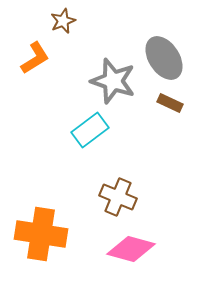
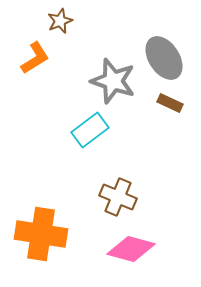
brown star: moved 3 px left
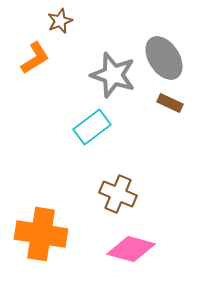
gray star: moved 6 px up
cyan rectangle: moved 2 px right, 3 px up
brown cross: moved 3 px up
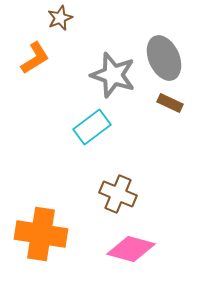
brown star: moved 3 px up
gray ellipse: rotated 9 degrees clockwise
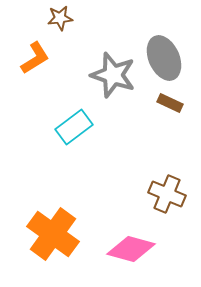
brown star: rotated 15 degrees clockwise
cyan rectangle: moved 18 px left
brown cross: moved 49 px right
orange cross: moved 12 px right; rotated 27 degrees clockwise
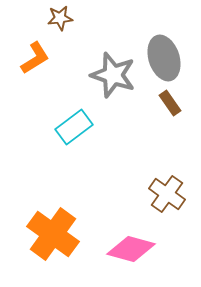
gray ellipse: rotated 6 degrees clockwise
brown rectangle: rotated 30 degrees clockwise
brown cross: rotated 12 degrees clockwise
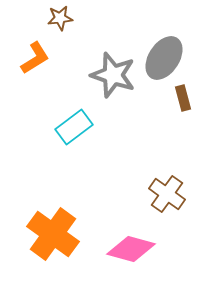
gray ellipse: rotated 51 degrees clockwise
brown rectangle: moved 13 px right, 5 px up; rotated 20 degrees clockwise
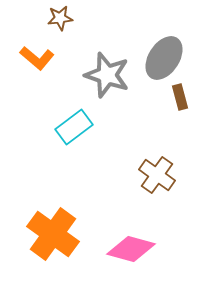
orange L-shape: moved 2 px right; rotated 72 degrees clockwise
gray star: moved 6 px left
brown rectangle: moved 3 px left, 1 px up
brown cross: moved 10 px left, 19 px up
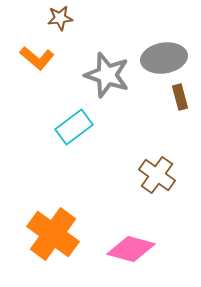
gray ellipse: rotated 48 degrees clockwise
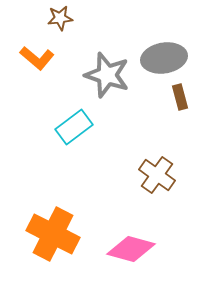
orange cross: rotated 9 degrees counterclockwise
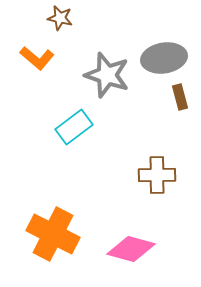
brown star: rotated 20 degrees clockwise
brown cross: rotated 36 degrees counterclockwise
